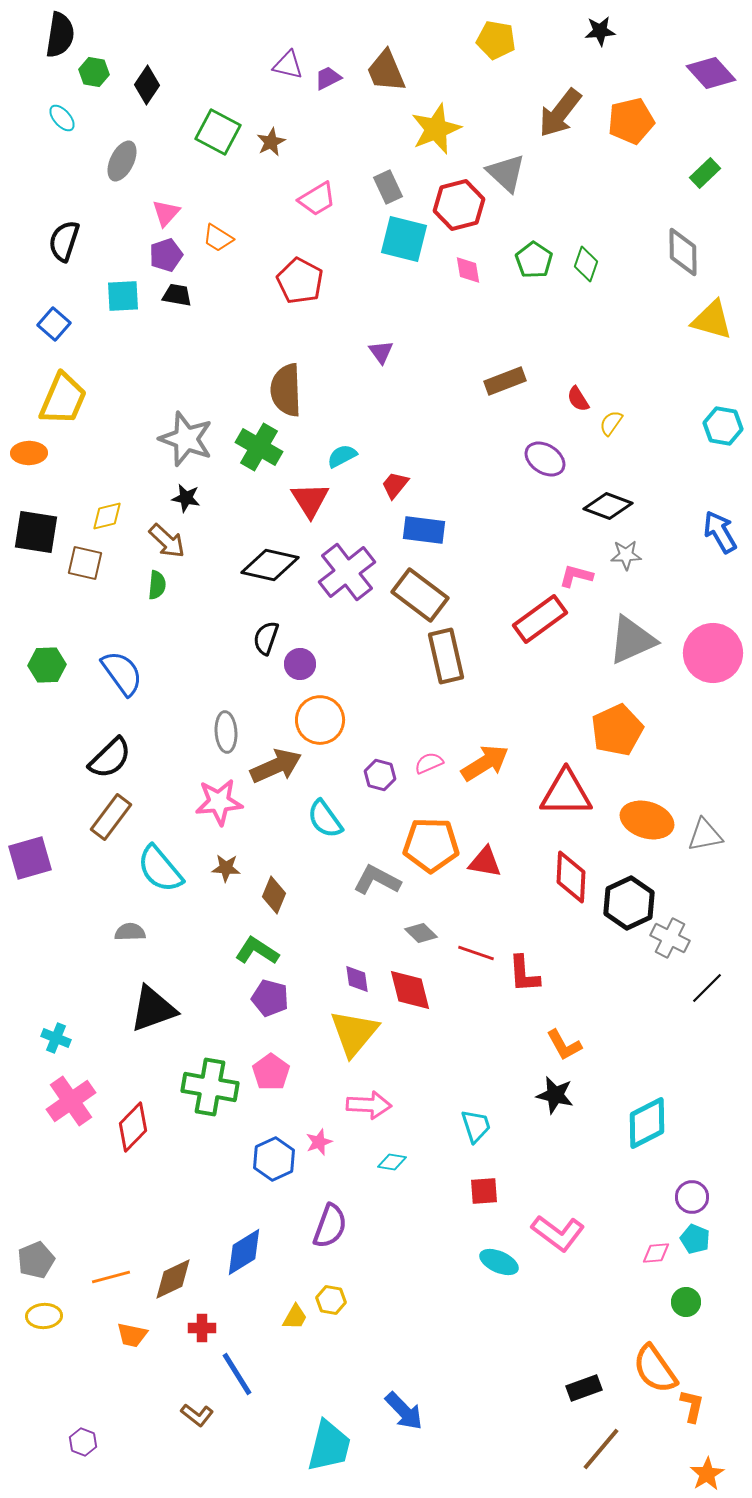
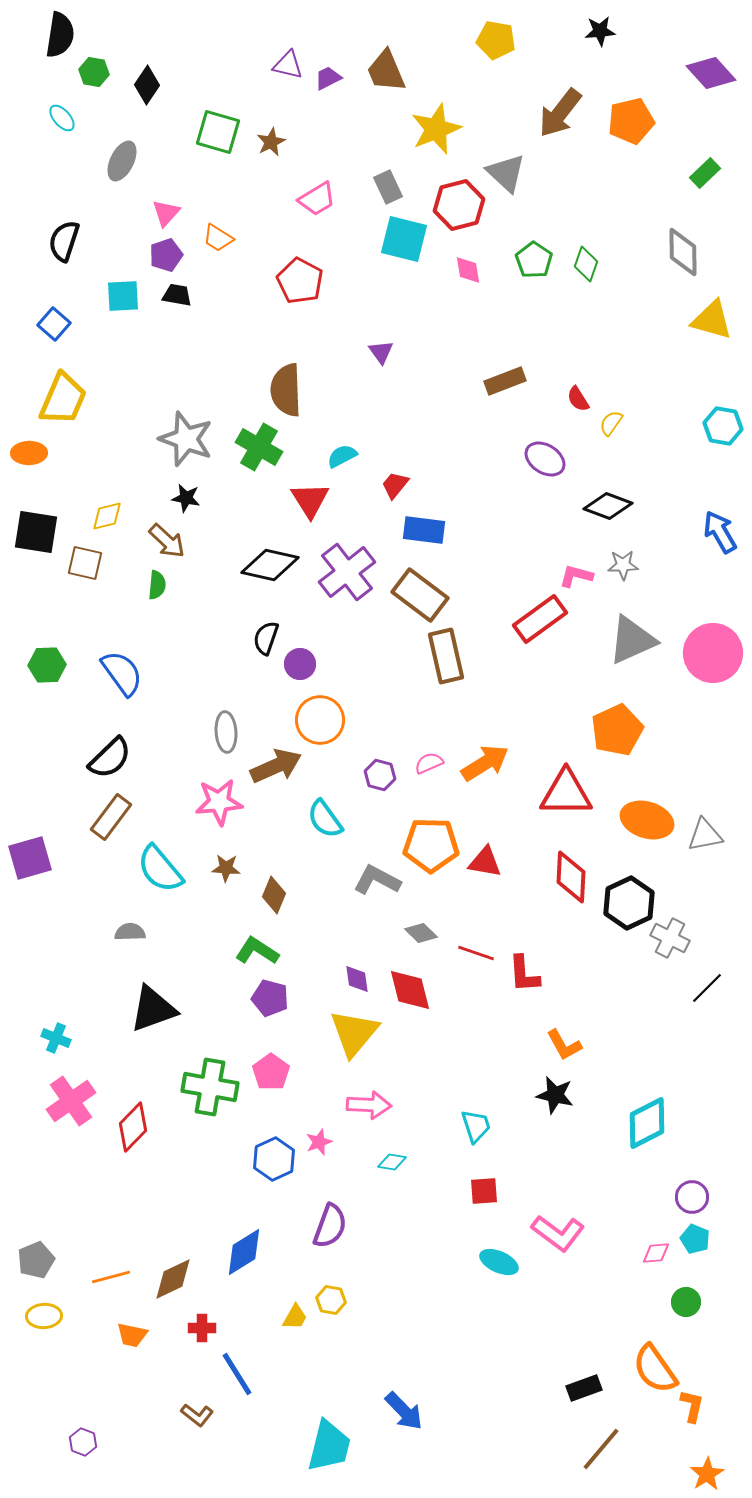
green square at (218, 132): rotated 12 degrees counterclockwise
gray star at (626, 555): moved 3 px left, 10 px down
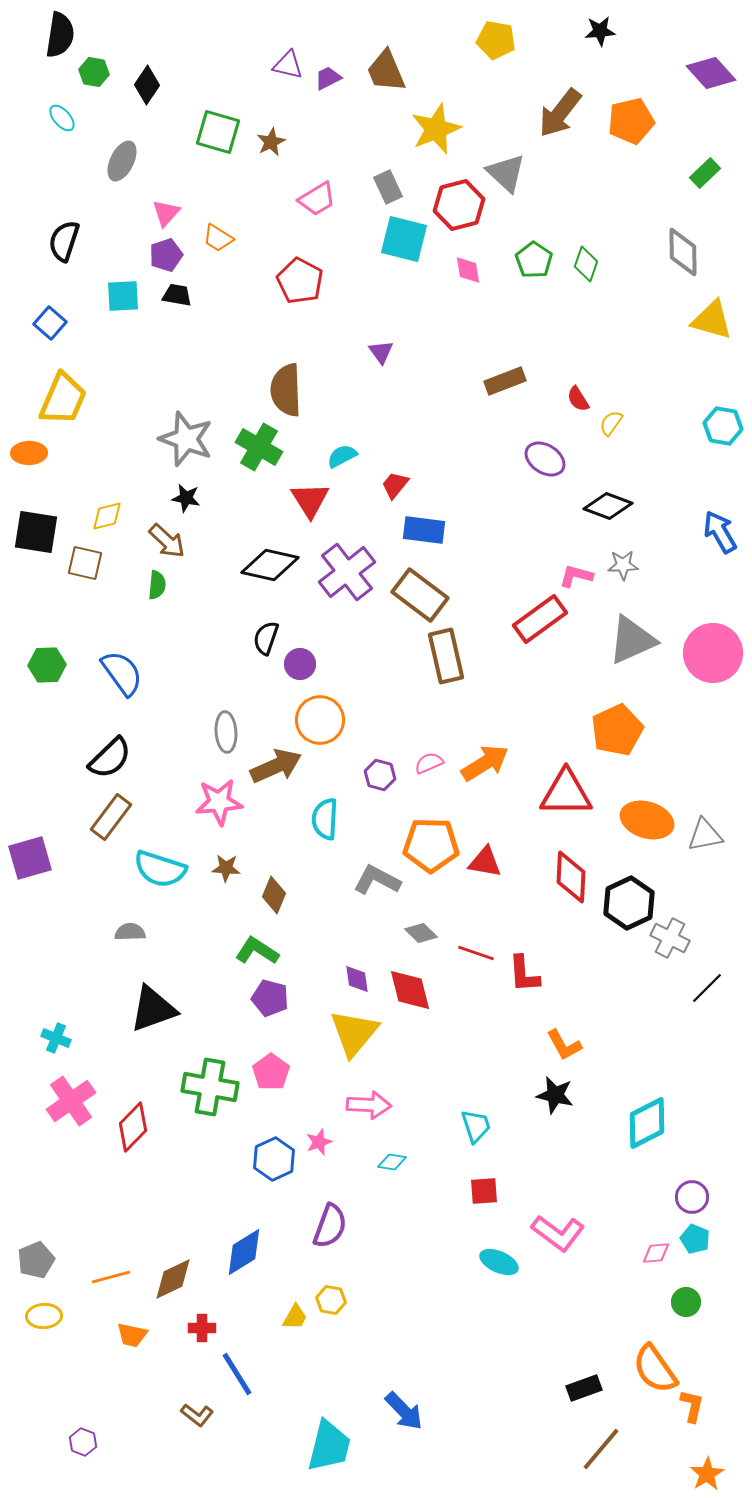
blue square at (54, 324): moved 4 px left, 1 px up
cyan semicircle at (325, 819): rotated 39 degrees clockwise
cyan semicircle at (160, 869): rotated 32 degrees counterclockwise
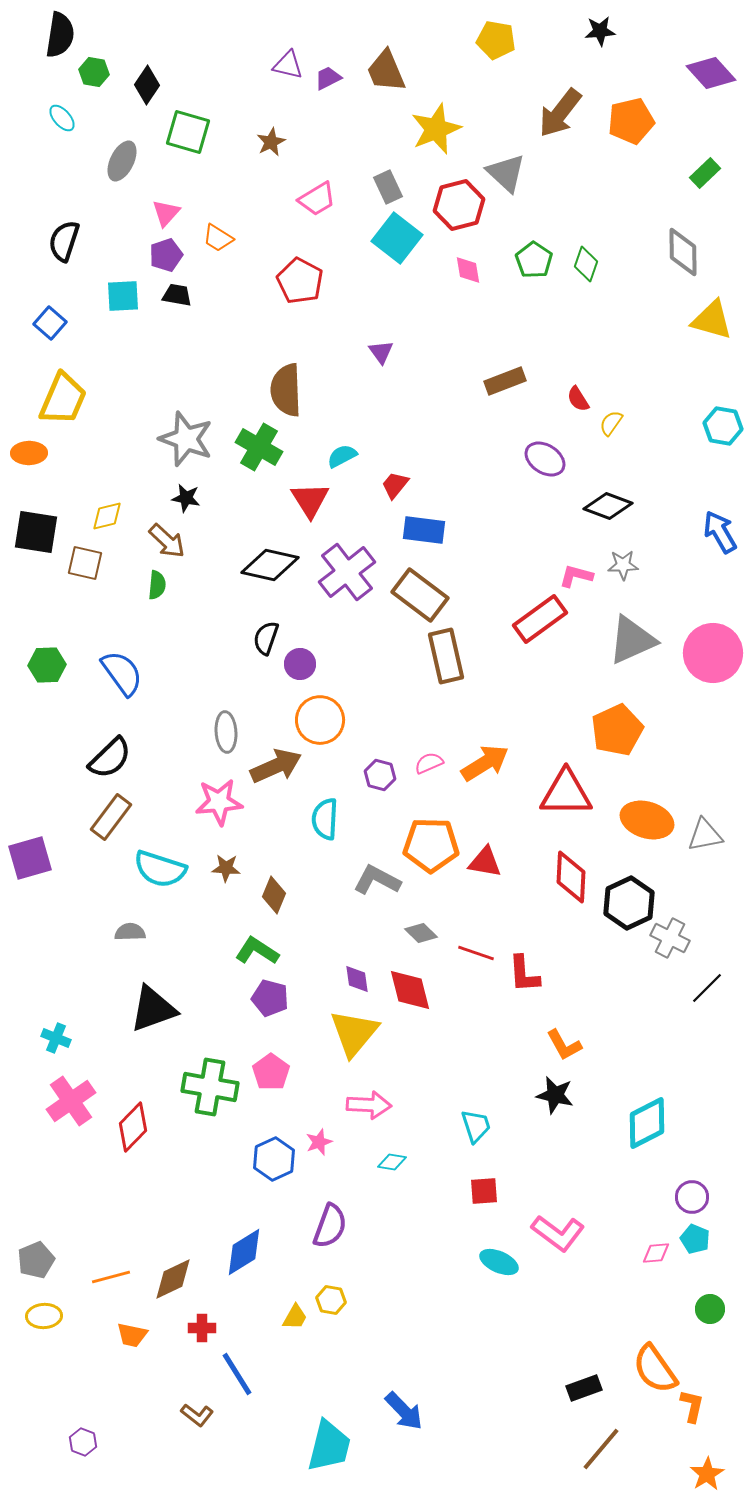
green square at (218, 132): moved 30 px left
cyan square at (404, 239): moved 7 px left, 1 px up; rotated 24 degrees clockwise
green circle at (686, 1302): moved 24 px right, 7 px down
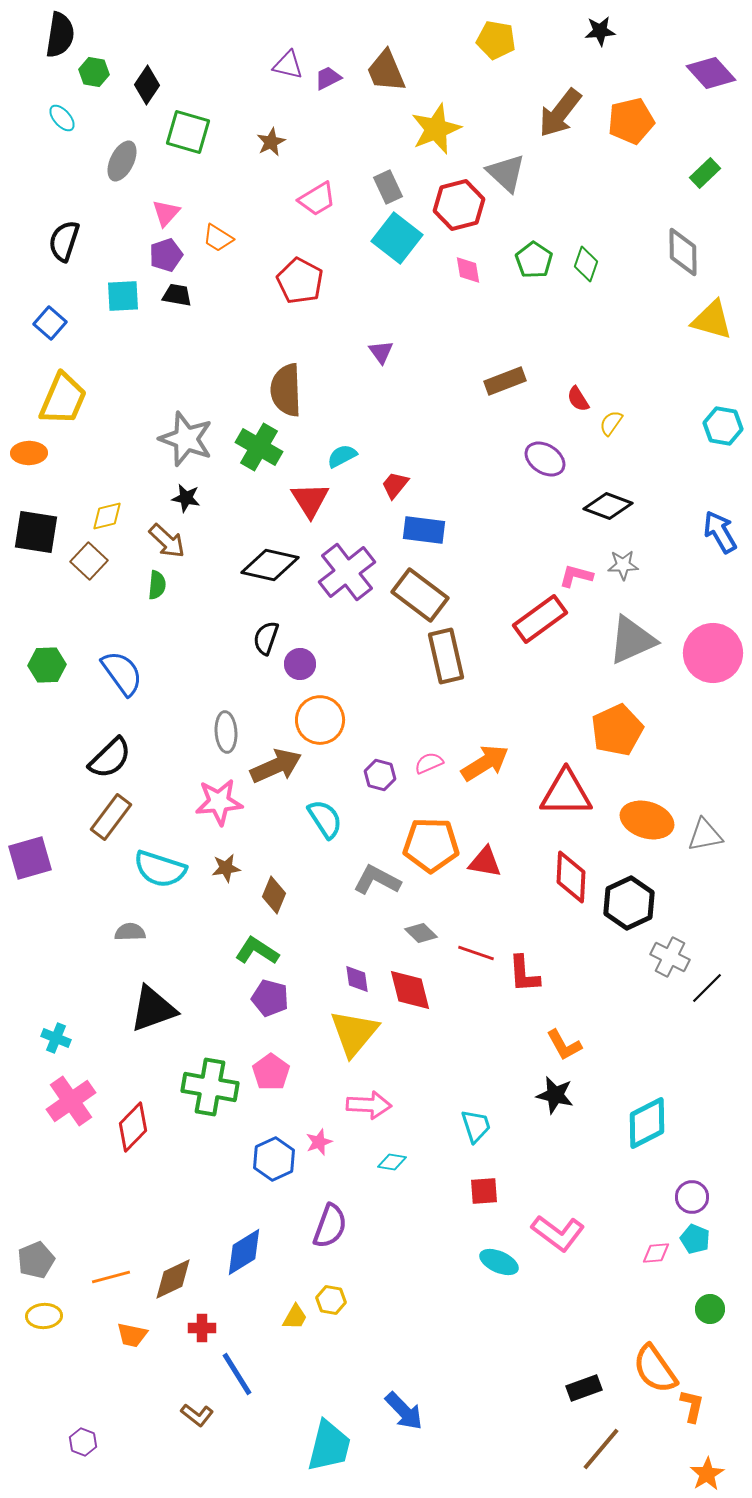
brown square at (85, 563): moved 4 px right, 2 px up; rotated 30 degrees clockwise
cyan semicircle at (325, 819): rotated 144 degrees clockwise
brown star at (226, 868): rotated 12 degrees counterclockwise
gray cross at (670, 938): moved 19 px down
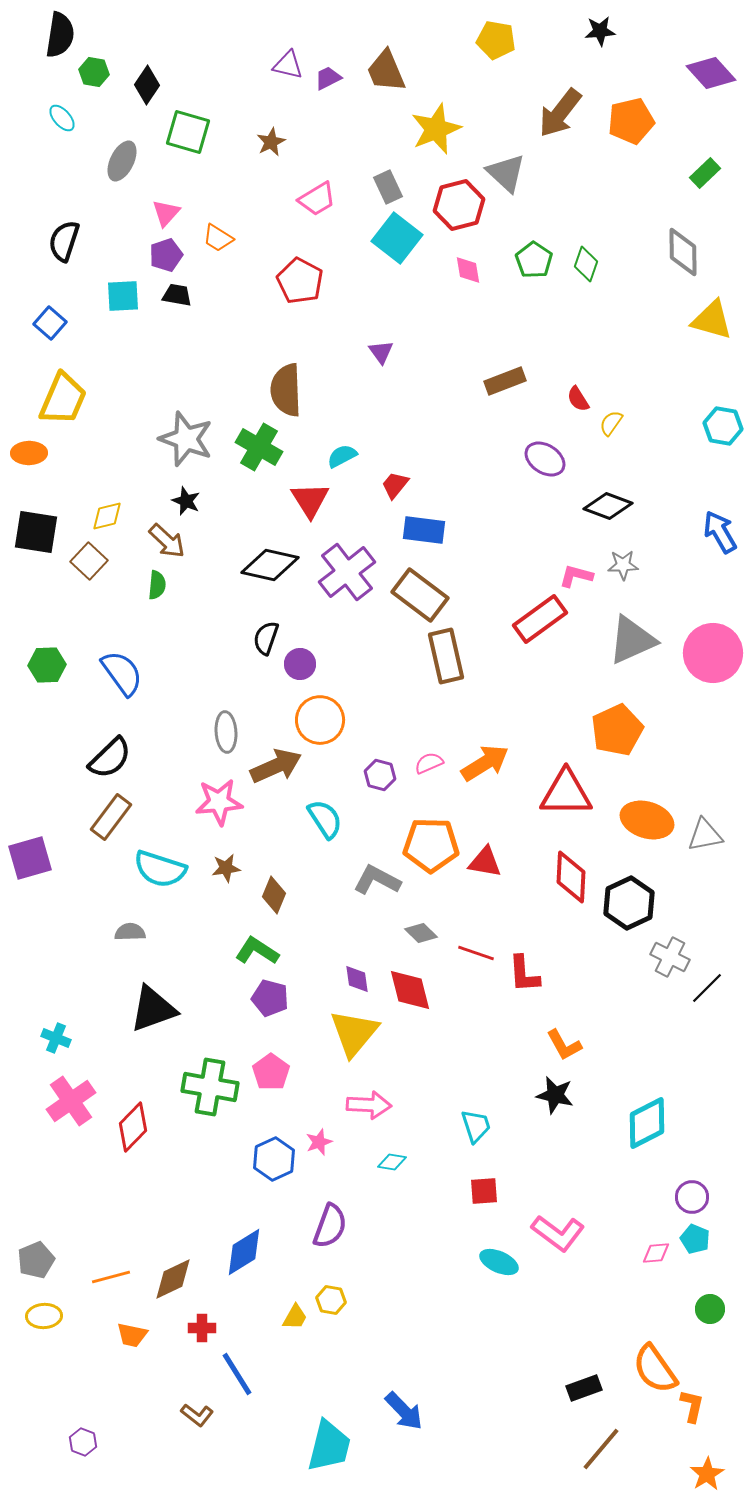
black star at (186, 498): moved 3 px down; rotated 12 degrees clockwise
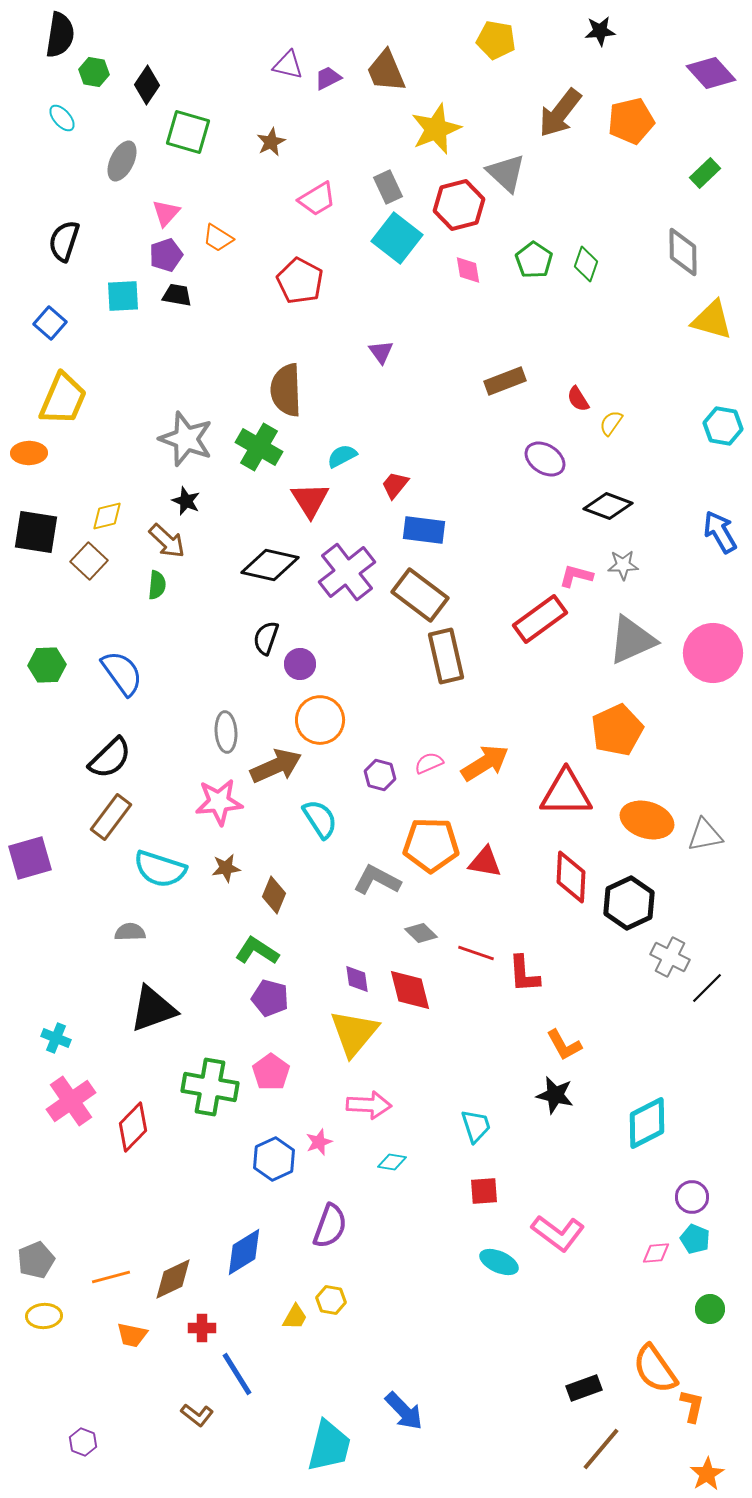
cyan semicircle at (325, 819): moved 5 px left
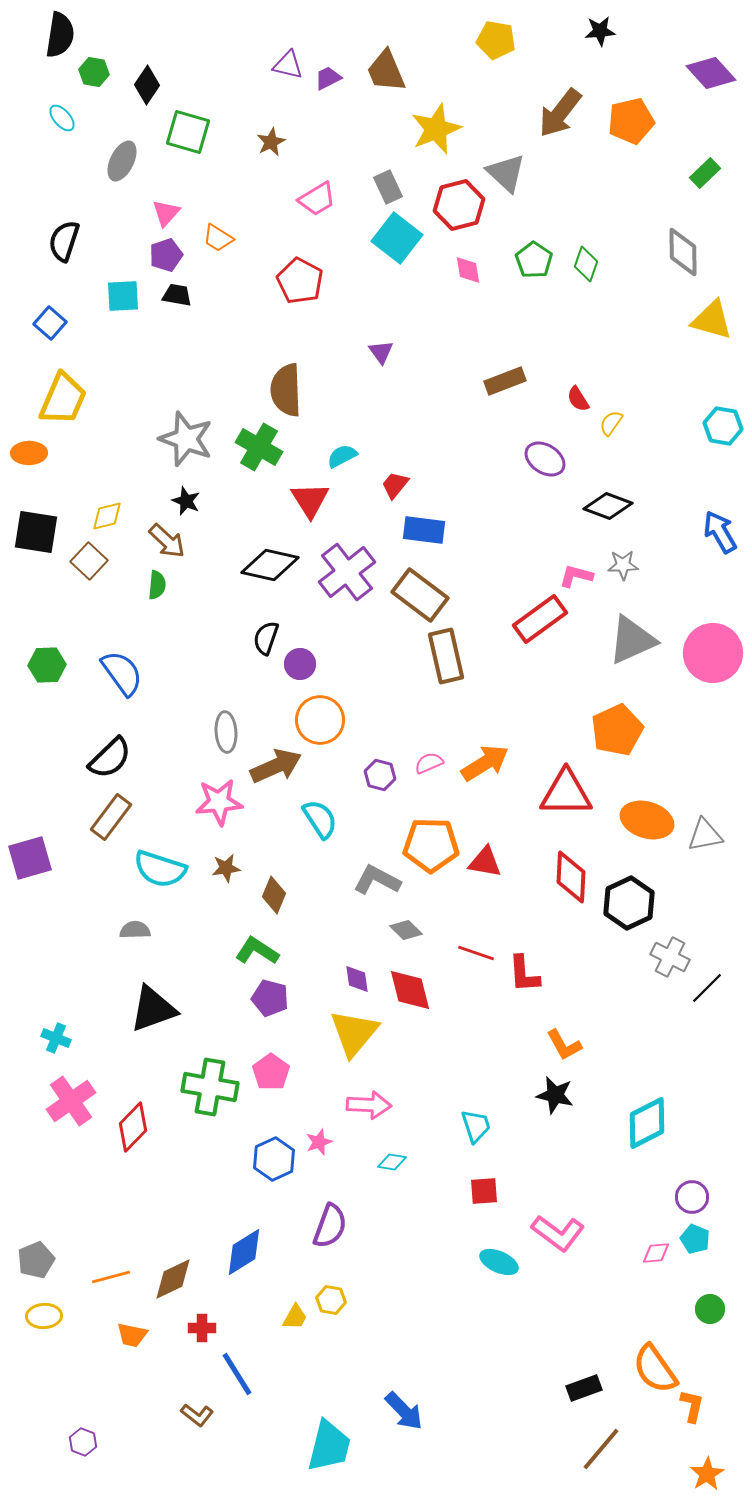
gray semicircle at (130, 932): moved 5 px right, 2 px up
gray diamond at (421, 933): moved 15 px left, 3 px up
